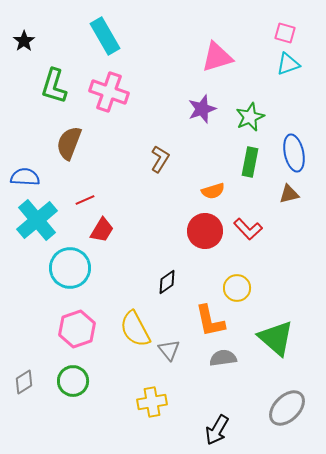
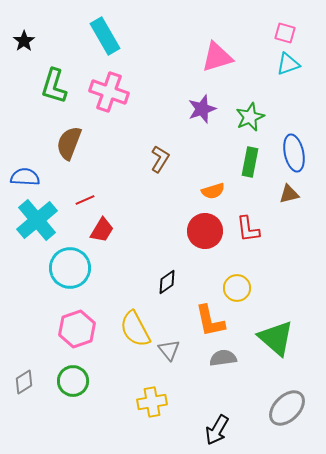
red L-shape: rotated 36 degrees clockwise
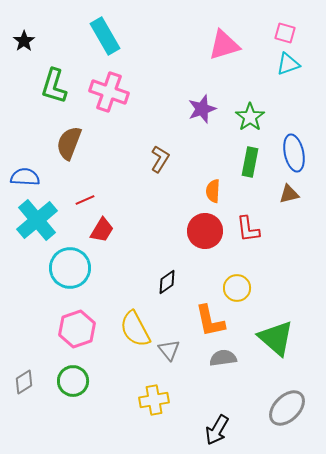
pink triangle: moved 7 px right, 12 px up
green star: rotated 12 degrees counterclockwise
orange semicircle: rotated 110 degrees clockwise
yellow cross: moved 2 px right, 2 px up
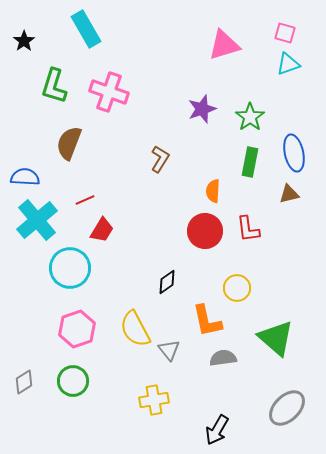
cyan rectangle: moved 19 px left, 7 px up
orange L-shape: moved 3 px left
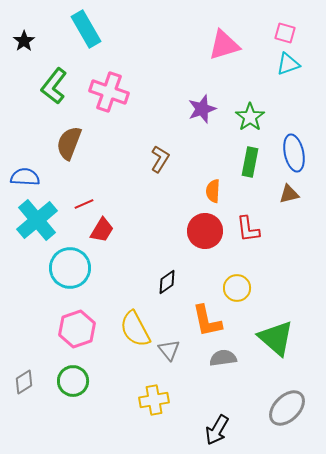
green L-shape: rotated 21 degrees clockwise
red line: moved 1 px left, 4 px down
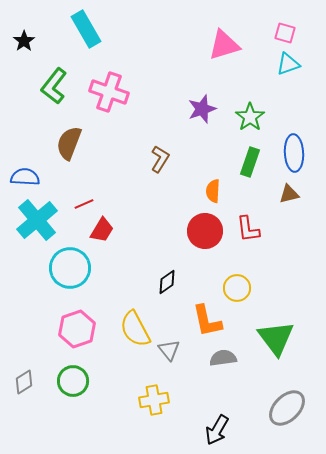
blue ellipse: rotated 9 degrees clockwise
green rectangle: rotated 8 degrees clockwise
green triangle: rotated 12 degrees clockwise
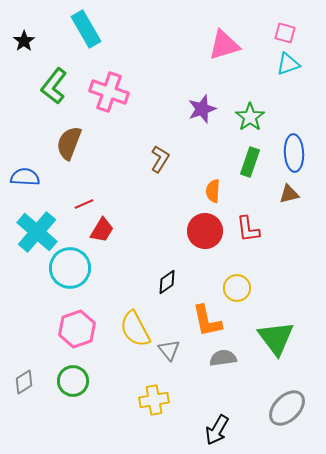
cyan cross: moved 12 px down; rotated 9 degrees counterclockwise
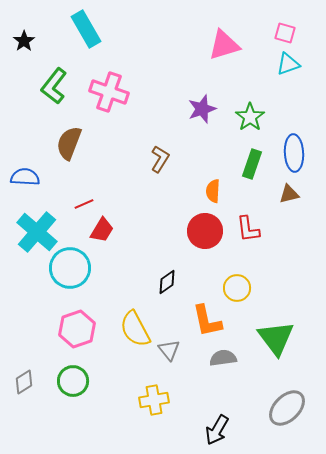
green rectangle: moved 2 px right, 2 px down
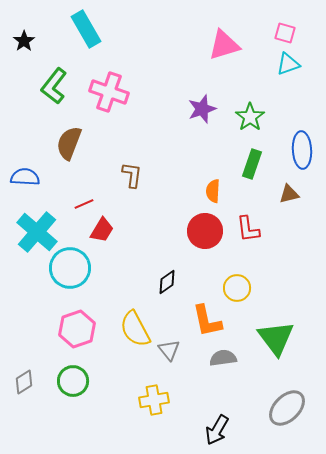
blue ellipse: moved 8 px right, 3 px up
brown L-shape: moved 28 px left, 16 px down; rotated 24 degrees counterclockwise
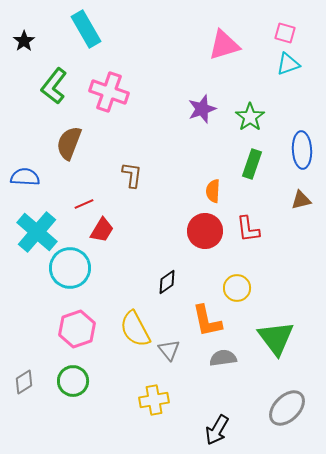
brown triangle: moved 12 px right, 6 px down
